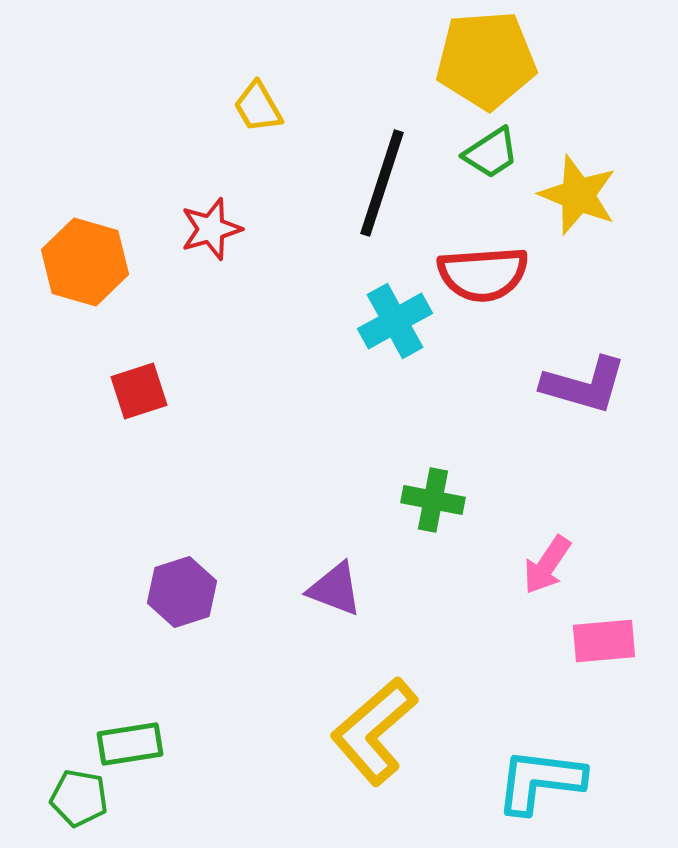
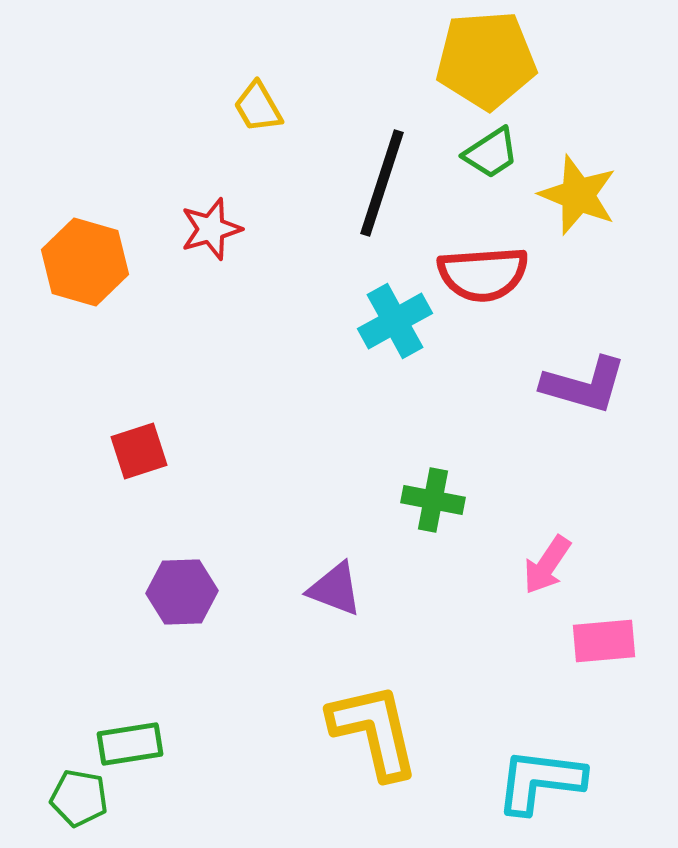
red square: moved 60 px down
purple hexagon: rotated 16 degrees clockwise
yellow L-shape: rotated 118 degrees clockwise
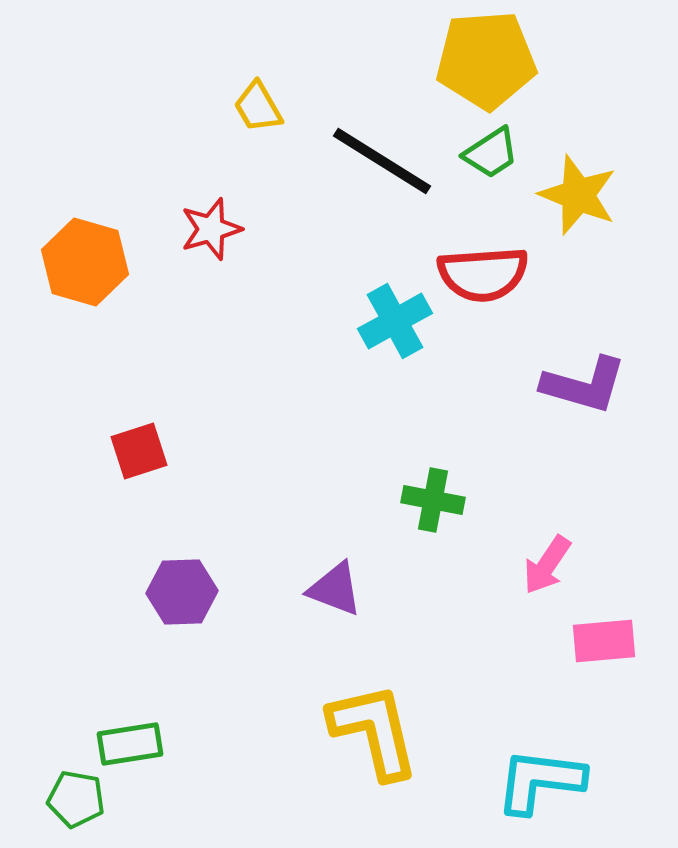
black line: moved 22 px up; rotated 76 degrees counterclockwise
green pentagon: moved 3 px left, 1 px down
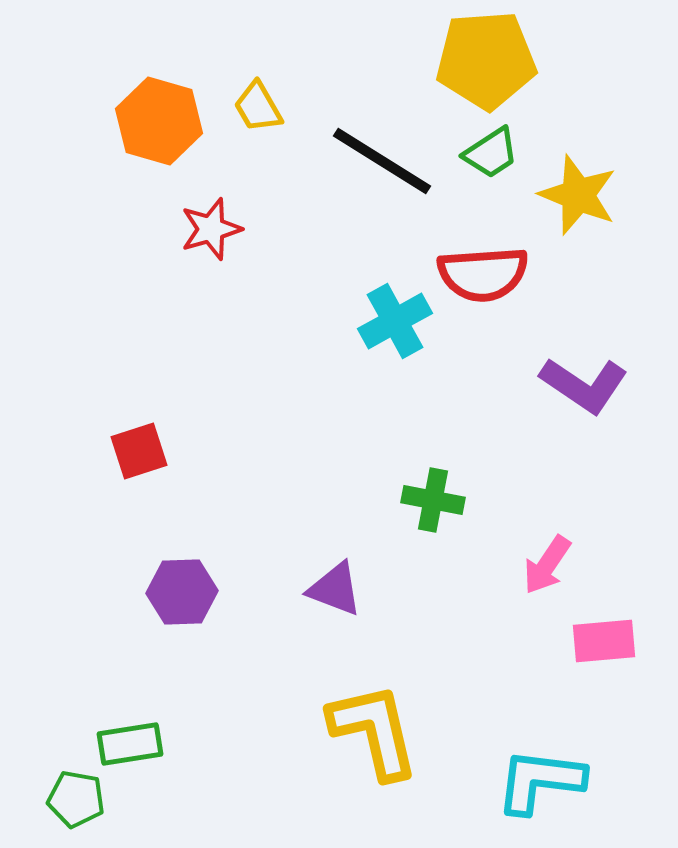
orange hexagon: moved 74 px right, 141 px up
purple L-shape: rotated 18 degrees clockwise
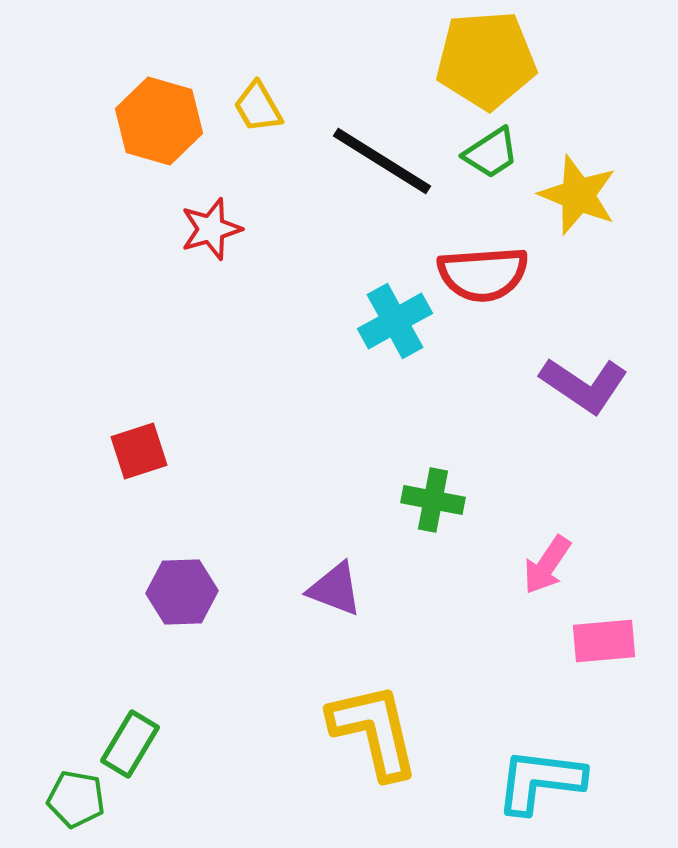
green rectangle: rotated 50 degrees counterclockwise
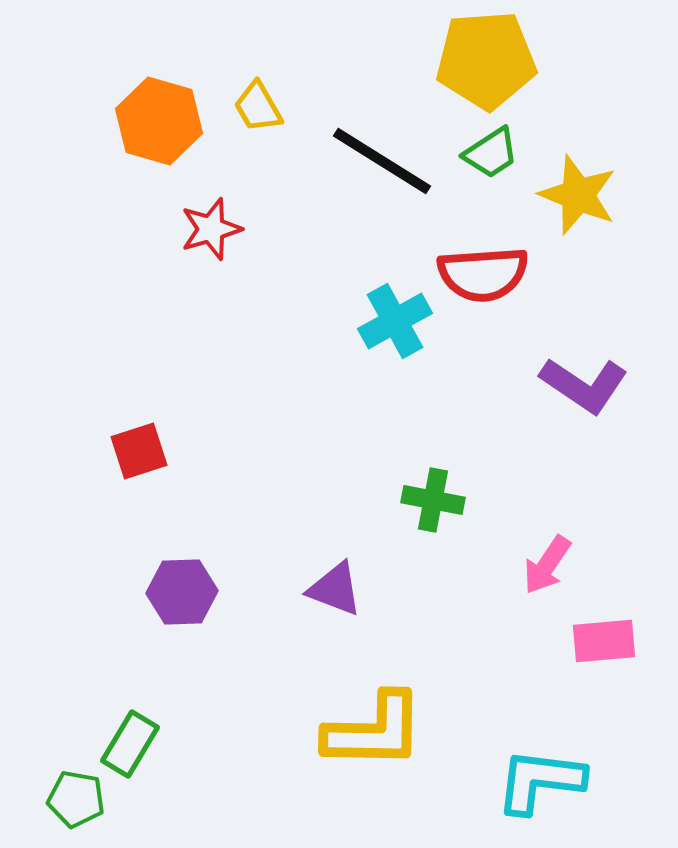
yellow L-shape: rotated 104 degrees clockwise
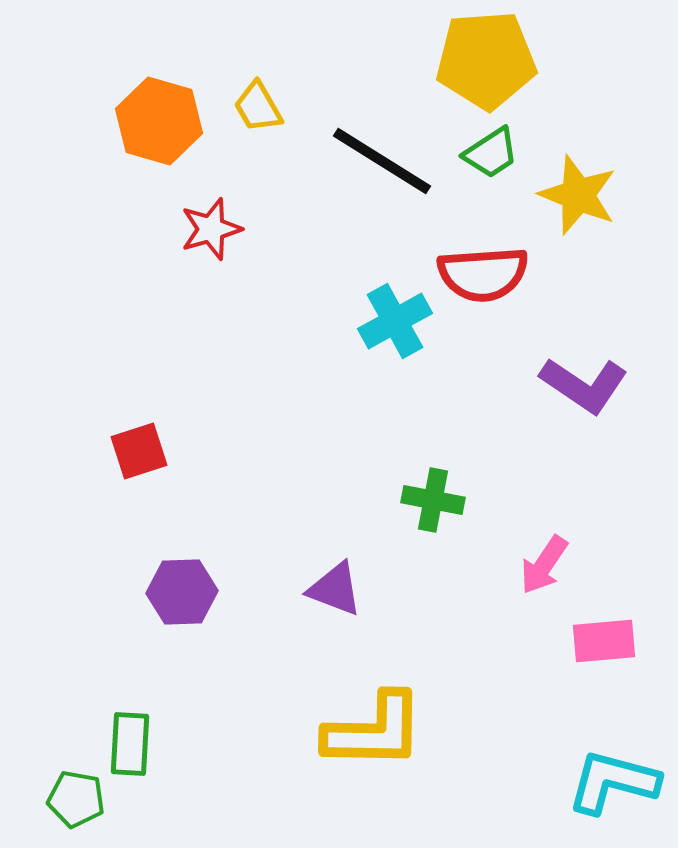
pink arrow: moved 3 px left
green rectangle: rotated 28 degrees counterclockwise
cyan L-shape: moved 73 px right, 1 px down; rotated 8 degrees clockwise
